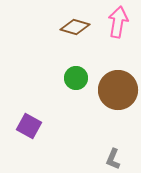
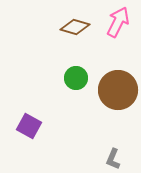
pink arrow: rotated 16 degrees clockwise
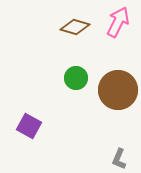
gray L-shape: moved 6 px right
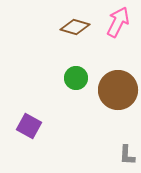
gray L-shape: moved 8 px right, 4 px up; rotated 20 degrees counterclockwise
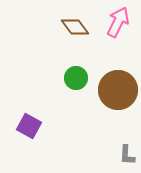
brown diamond: rotated 36 degrees clockwise
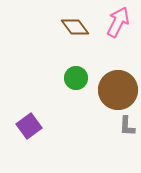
purple square: rotated 25 degrees clockwise
gray L-shape: moved 29 px up
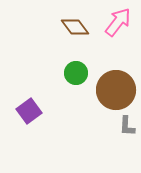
pink arrow: rotated 12 degrees clockwise
green circle: moved 5 px up
brown circle: moved 2 px left
purple square: moved 15 px up
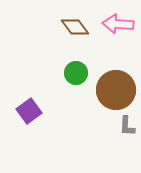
pink arrow: moved 2 px down; rotated 124 degrees counterclockwise
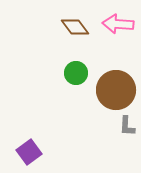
purple square: moved 41 px down
